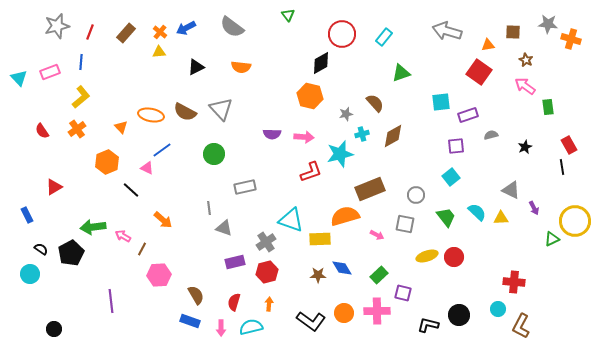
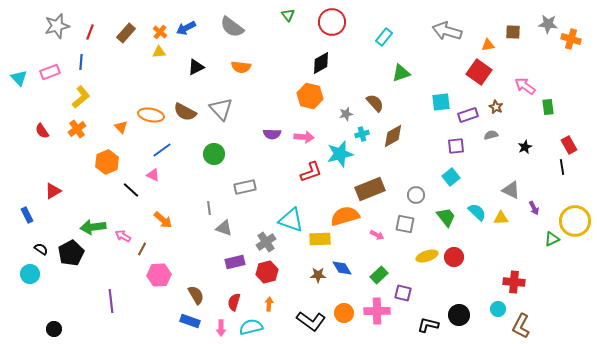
red circle at (342, 34): moved 10 px left, 12 px up
brown star at (526, 60): moved 30 px left, 47 px down
pink triangle at (147, 168): moved 6 px right, 7 px down
red triangle at (54, 187): moved 1 px left, 4 px down
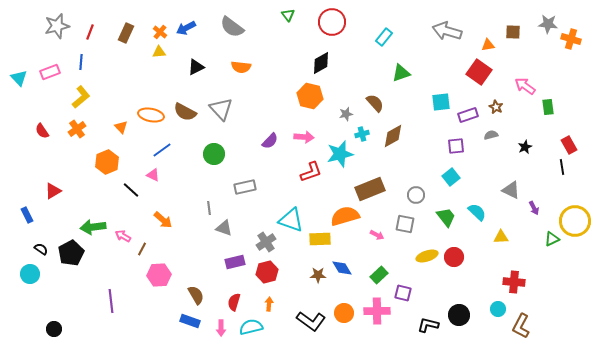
brown rectangle at (126, 33): rotated 18 degrees counterclockwise
purple semicircle at (272, 134): moved 2 px left, 7 px down; rotated 48 degrees counterclockwise
yellow triangle at (501, 218): moved 19 px down
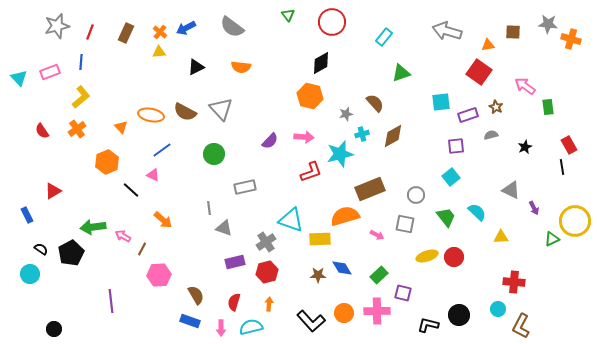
black L-shape at (311, 321): rotated 12 degrees clockwise
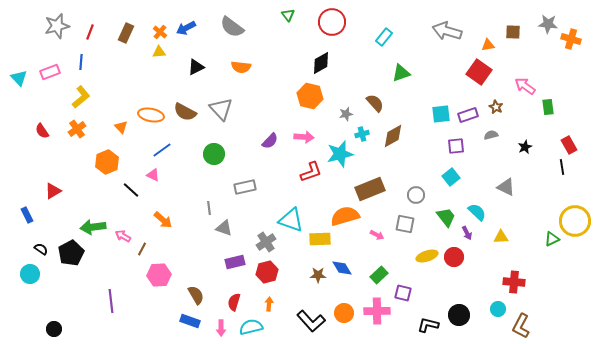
cyan square at (441, 102): moved 12 px down
gray triangle at (511, 190): moved 5 px left, 3 px up
purple arrow at (534, 208): moved 67 px left, 25 px down
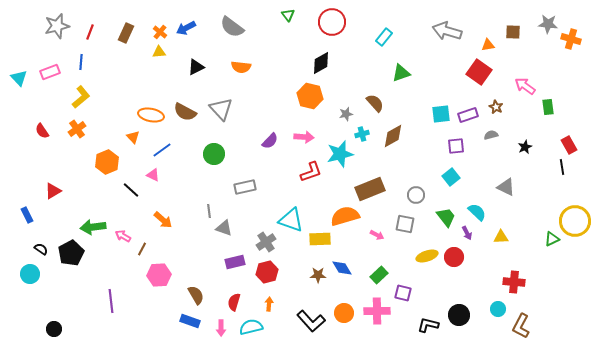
orange triangle at (121, 127): moved 12 px right, 10 px down
gray line at (209, 208): moved 3 px down
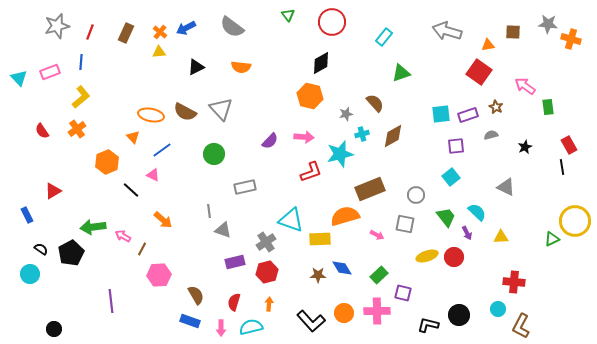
gray triangle at (224, 228): moved 1 px left, 2 px down
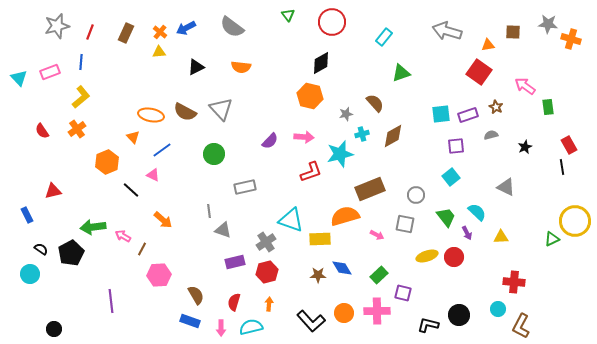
red triangle at (53, 191): rotated 18 degrees clockwise
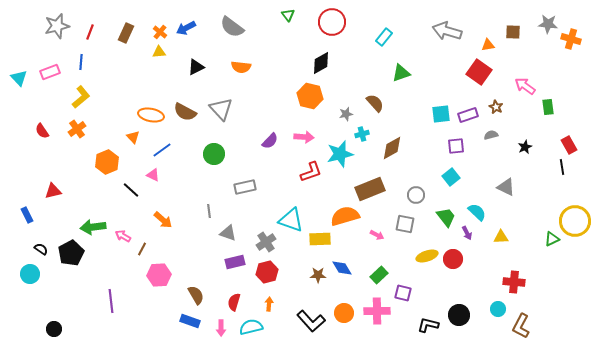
brown diamond at (393, 136): moved 1 px left, 12 px down
gray triangle at (223, 230): moved 5 px right, 3 px down
red circle at (454, 257): moved 1 px left, 2 px down
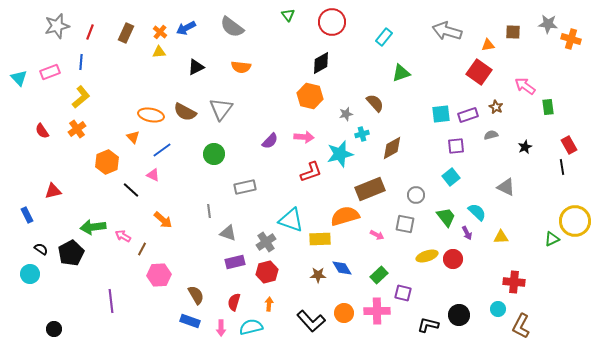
gray triangle at (221, 109): rotated 20 degrees clockwise
